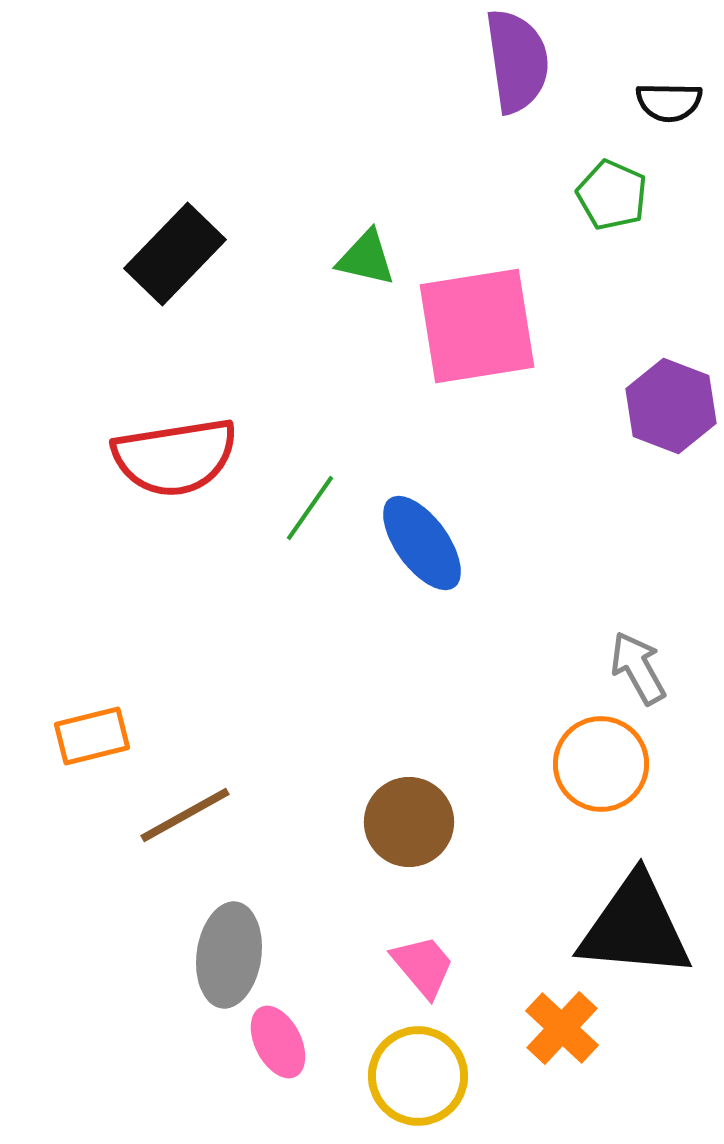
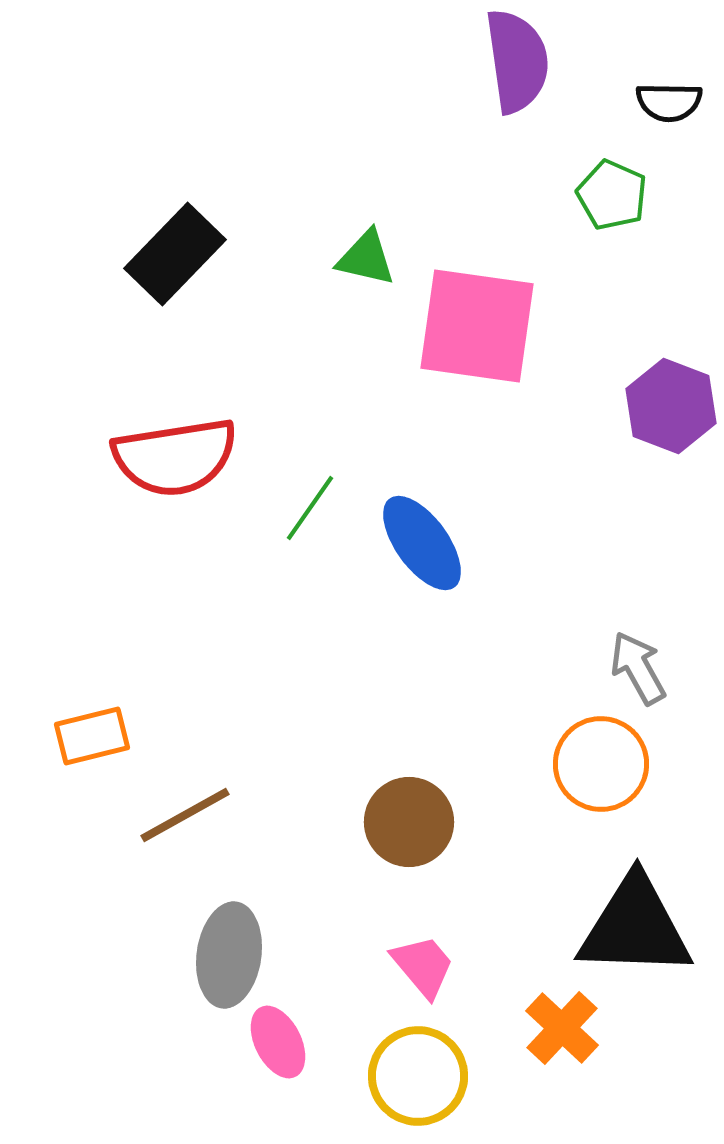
pink square: rotated 17 degrees clockwise
black triangle: rotated 3 degrees counterclockwise
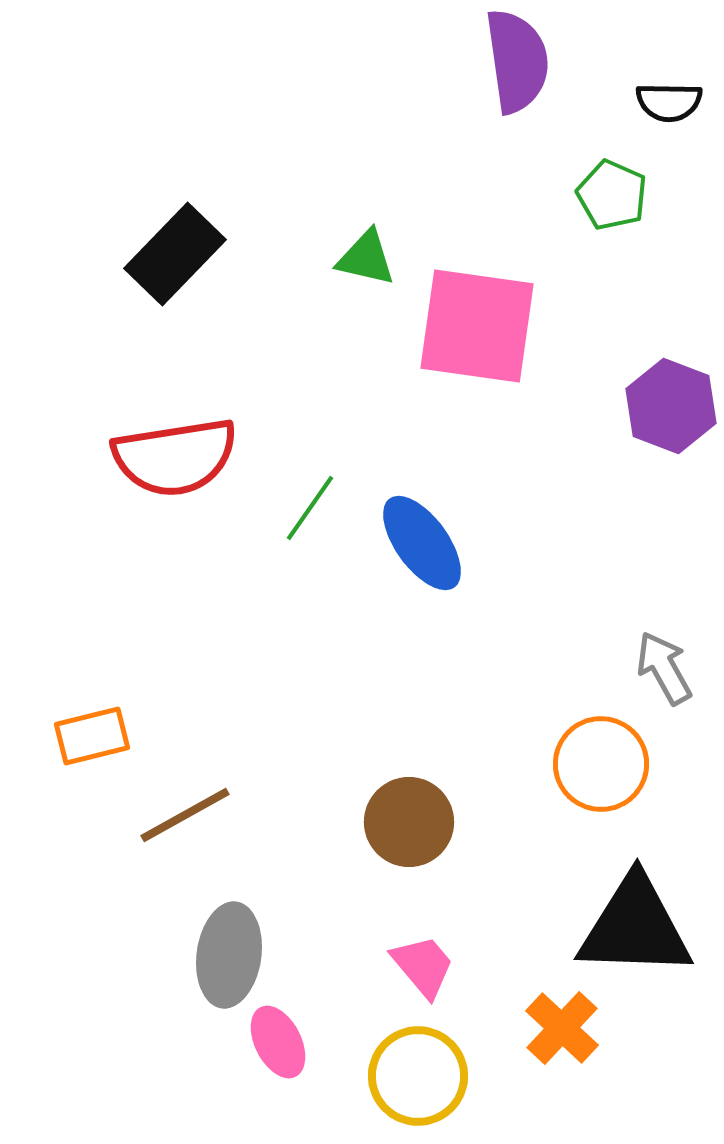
gray arrow: moved 26 px right
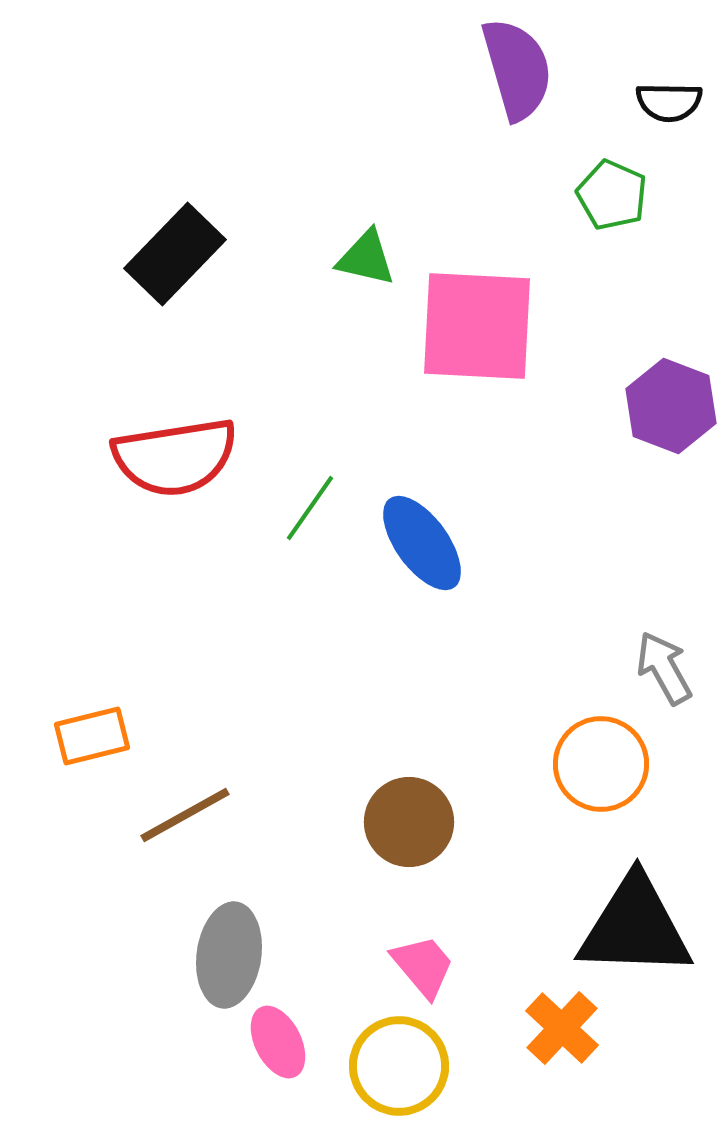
purple semicircle: moved 8 px down; rotated 8 degrees counterclockwise
pink square: rotated 5 degrees counterclockwise
yellow circle: moved 19 px left, 10 px up
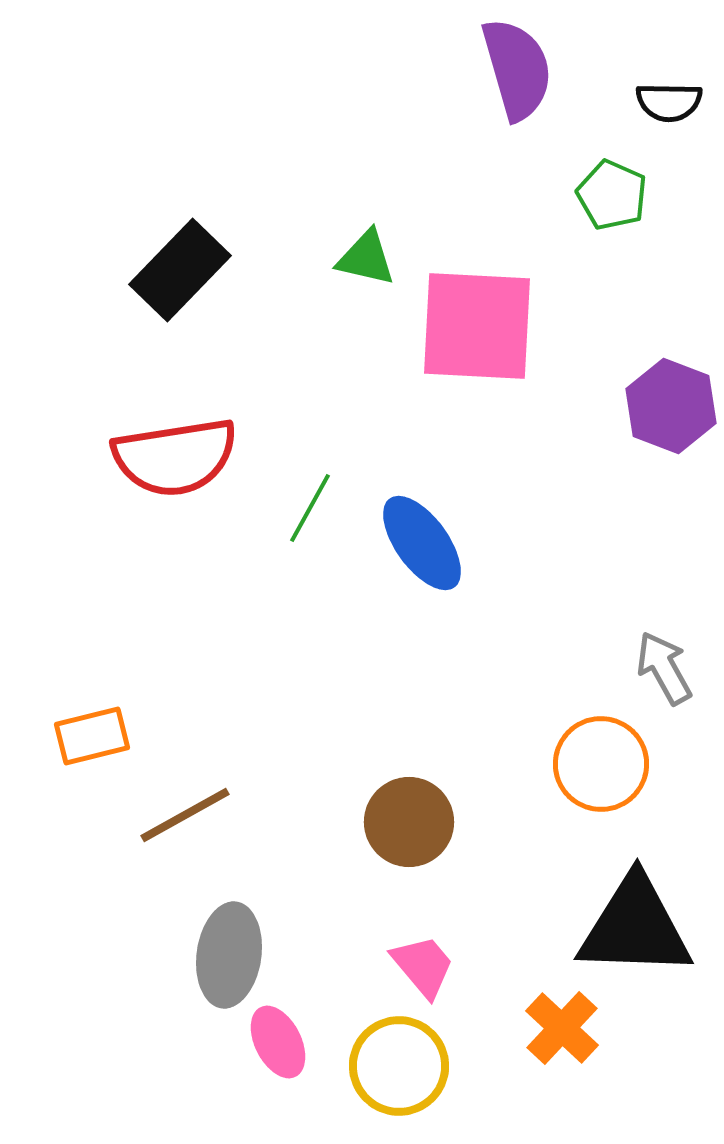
black rectangle: moved 5 px right, 16 px down
green line: rotated 6 degrees counterclockwise
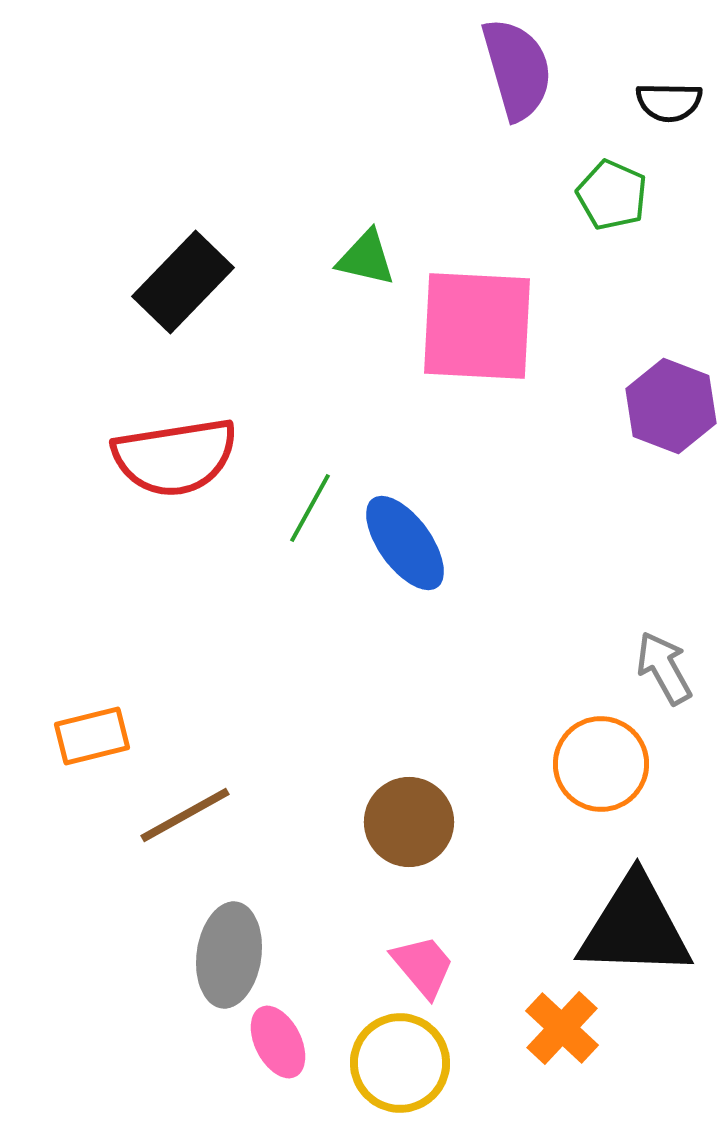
black rectangle: moved 3 px right, 12 px down
blue ellipse: moved 17 px left
yellow circle: moved 1 px right, 3 px up
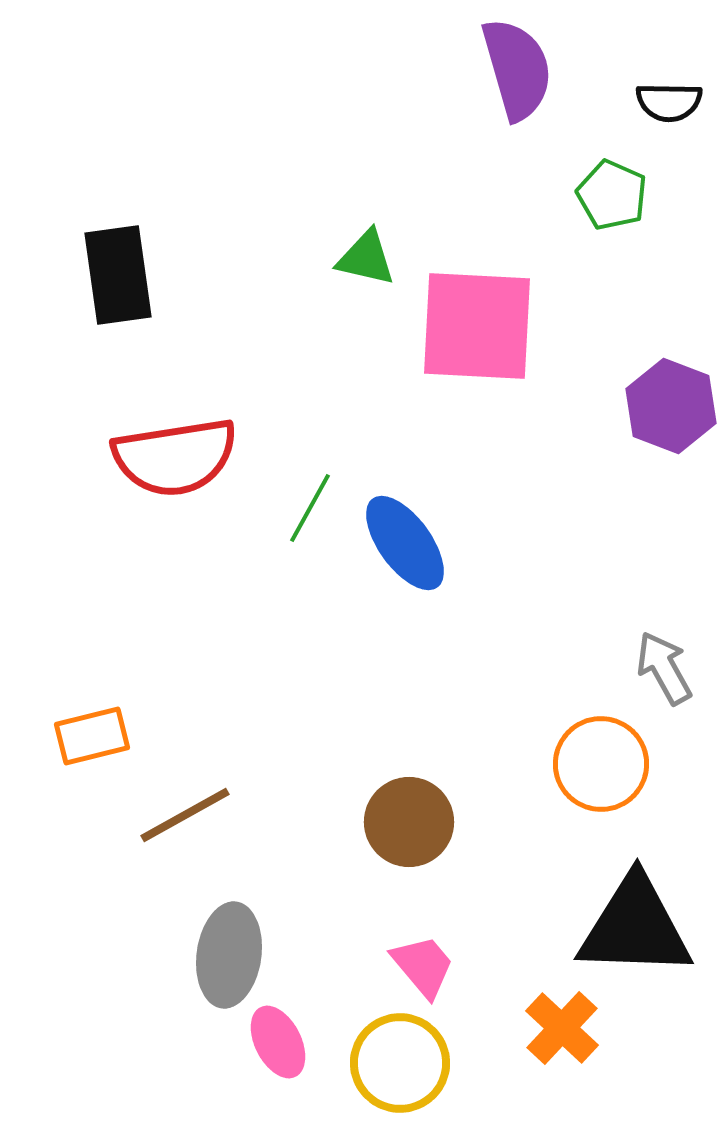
black rectangle: moved 65 px left, 7 px up; rotated 52 degrees counterclockwise
